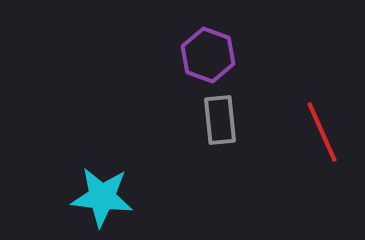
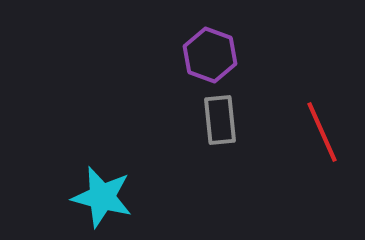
purple hexagon: moved 2 px right
cyan star: rotated 8 degrees clockwise
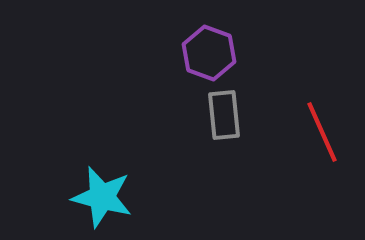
purple hexagon: moved 1 px left, 2 px up
gray rectangle: moved 4 px right, 5 px up
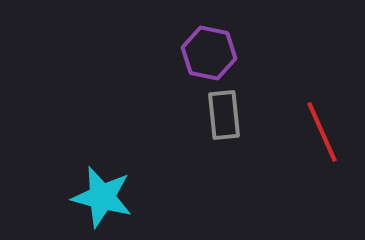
purple hexagon: rotated 8 degrees counterclockwise
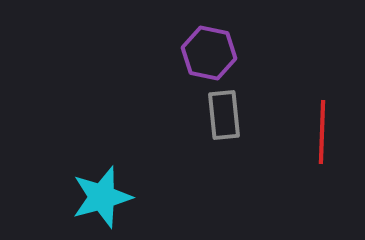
red line: rotated 26 degrees clockwise
cyan star: rotated 30 degrees counterclockwise
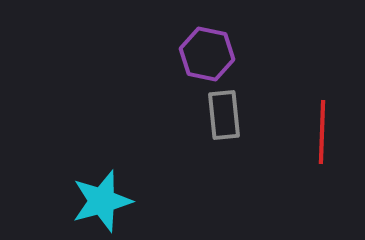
purple hexagon: moved 2 px left, 1 px down
cyan star: moved 4 px down
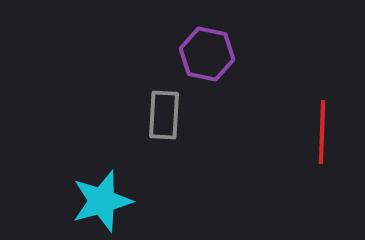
gray rectangle: moved 60 px left; rotated 9 degrees clockwise
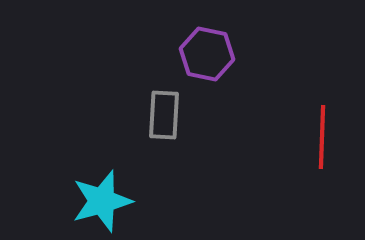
red line: moved 5 px down
